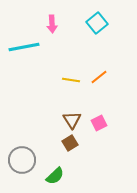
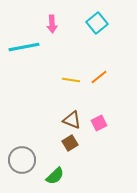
brown triangle: rotated 36 degrees counterclockwise
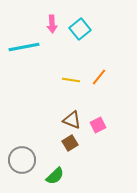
cyan square: moved 17 px left, 6 px down
orange line: rotated 12 degrees counterclockwise
pink square: moved 1 px left, 2 px down
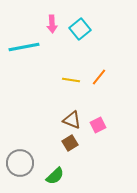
gray circle: moved 2 px left, 3 px down
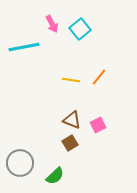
pink arrow: rotated 24 degrees counterclockwise
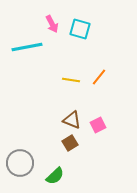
cyan square: rotated 35 degrees counterclockwise
cyan line: moved 3 px right
